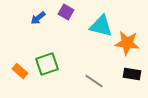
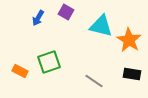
blue arrow: rotated 21 degrees counterclockwise
orange star: moved 2 px right, 3 px up; rotated 25 degrees clockwise
green square: moved 2 px right, 2 px up
orange rectangle: rotated 14 degrees counterclockwise
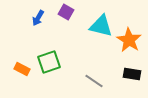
orange rectangle: moved 2 px right, 2 px up
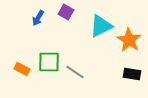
cyan triangle: rotated 40 degrees counterclockwise
green square: rotated 20 degrees clockwise
gray line: moved 19 px left, 9 px up
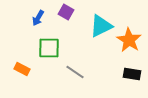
green square: moved 14 px up
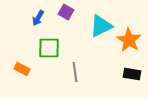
gray line: rotated 48 degrees clockwise
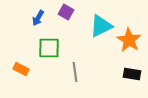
orange rectangle: moved 1 px left
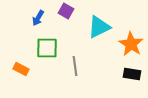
purple square: moved 1 px up
cyan triangle: moved 2 px left, 1 px down
orange star: moved 2 px right, 4 px down
green square: moved 2 px left
gray line: moved 6 px up
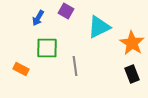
orange star: moved 1 px right, 1 px up
black rectangle: rotated 60 degrees clockwise
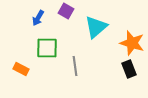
cyan triangle: moved 3 px left; rotated 15 degrees counterclockwise
orange star: rotated 15 degrees counterclockwise
black rectangle: moved 3 px left, 5 px up
